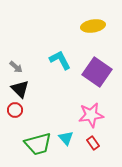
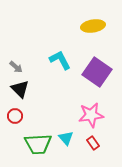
red circle: moved 6 px down
green trapezoid: rotated 12 degrees clockwise
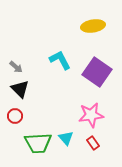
green trapezoid: moved 1 px up
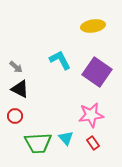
black triangle: rotated 18 degrees counterclockwise
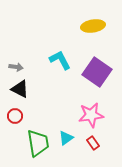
gray arrow: rotated 32 degrees counterclockwise
cyan triangle: rotated 35 degrees clockwise
green trapezoid: rotated 96 degrees counterclockwise
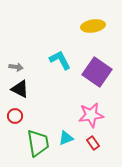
cyan triangle: rotated 14 degrees clockwise
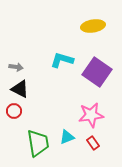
cyan L-shape: moved 2 px right; rotated 45 degrees counterclockwise
red circle: moved 1 px left, 5 px up
cyan triangle: moved 1 px right, 1 px up
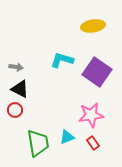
red circle: moved 1 px right, 1 px up
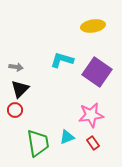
black triangle: rotated 48 degrees clockwise
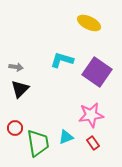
yellow ellipse: moved 4 px left, 3 px up; rotated 35 degrees clockwise
red circle: moved 18 px down
cyan triangle: moved 1 px left
